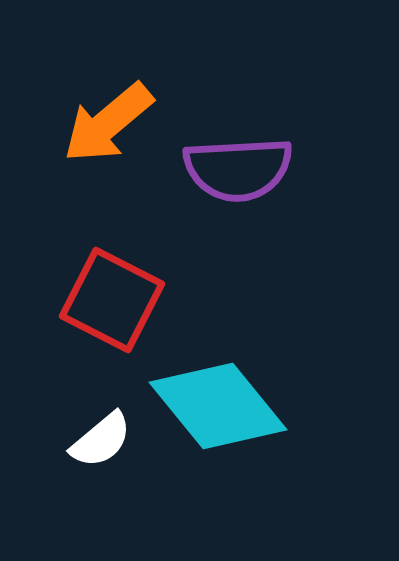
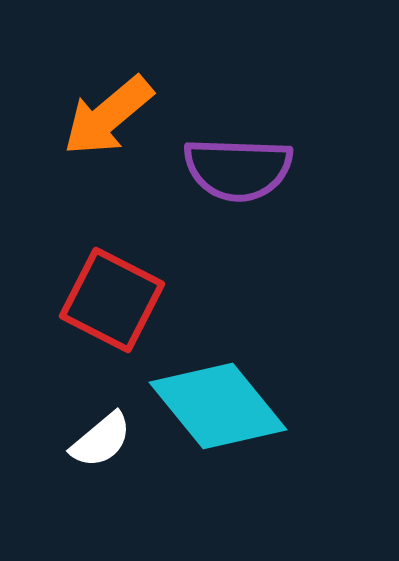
orange arrow: moved 7 px up
purple semicircle: rotated 5 degrees clockwise
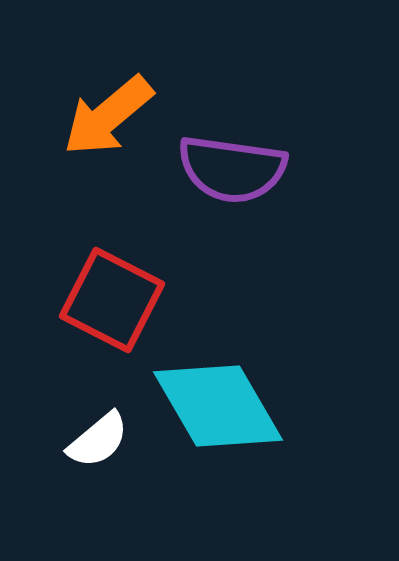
purple semicircle: moved 6 px left; rotated 6 degrees clockwise
cyan diamond: rotated 9 degrees clockwise
white semicircle: moved 3 px left
